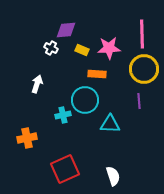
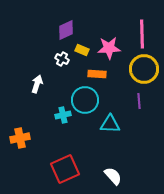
purple diamond: rotated 20 degrees counterclockwise
white cross: moved 11 px right, 11 px down
orange cross: moved 7 px left
white semicircle: rotated 24 degrees counterclockwise
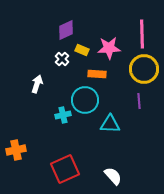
white cross: rotated 16 degrees clockwise
orange cross: moved 4 px left, 12 px down
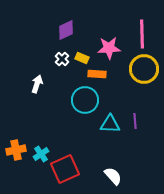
yellow rectangle: moved 8 px down
purple line: moved 4 px left, 20 px down
cyan cross: moved 22 px left, 39 px down; rotated 21 degrees counterclockwise
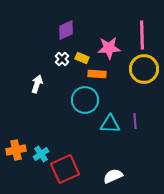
pink line: moved 1 px down
white semicircle: rotated 72 degrees counterclockwise
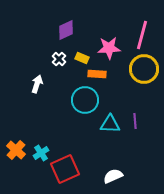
pink line: rotated 16 degrees clockwise
white cross: moved 3 px left
orange cross: rotated 36 degrees counterclockwise
cyan cross: moved 1 px up
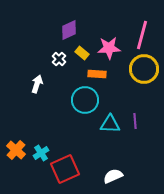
purple diamond: moved 3 px right
yellow rectangle: moved 5 px up; rotated 16 degrees clockwise
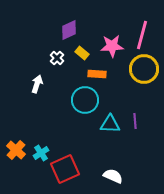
pink star: moved 3 px right, 2 px up
white cross: moved 2 px left, 1 px up
white semicircle: rotated 48 degrees clockwise
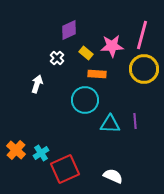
yellow rectangle: moved 4 px right
